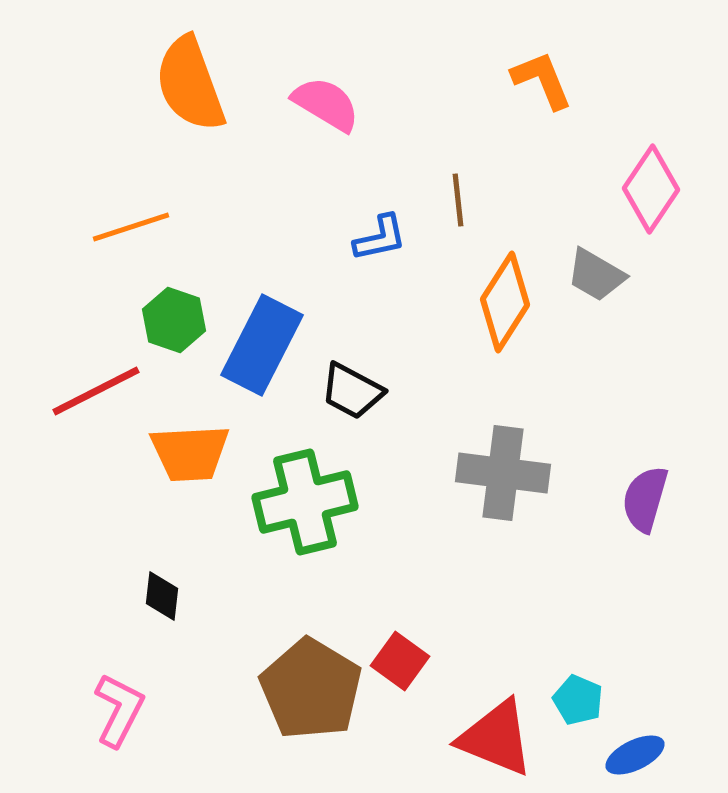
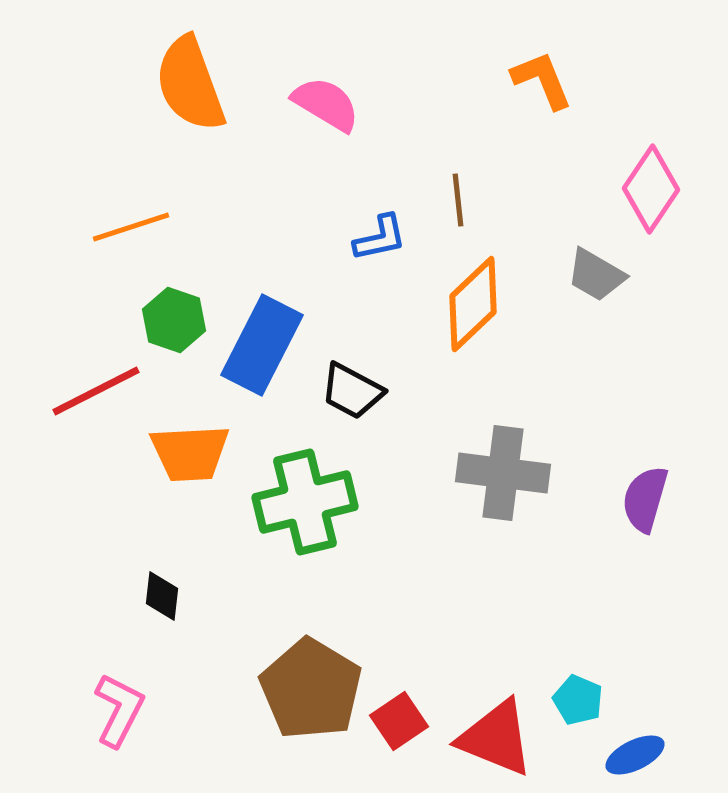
orange diamond: moved 32 px left, 2 px down; rotated 14 degrees clockwise
red square: moved 1 px left, 60 px down; rotated 20 degrees clockwise
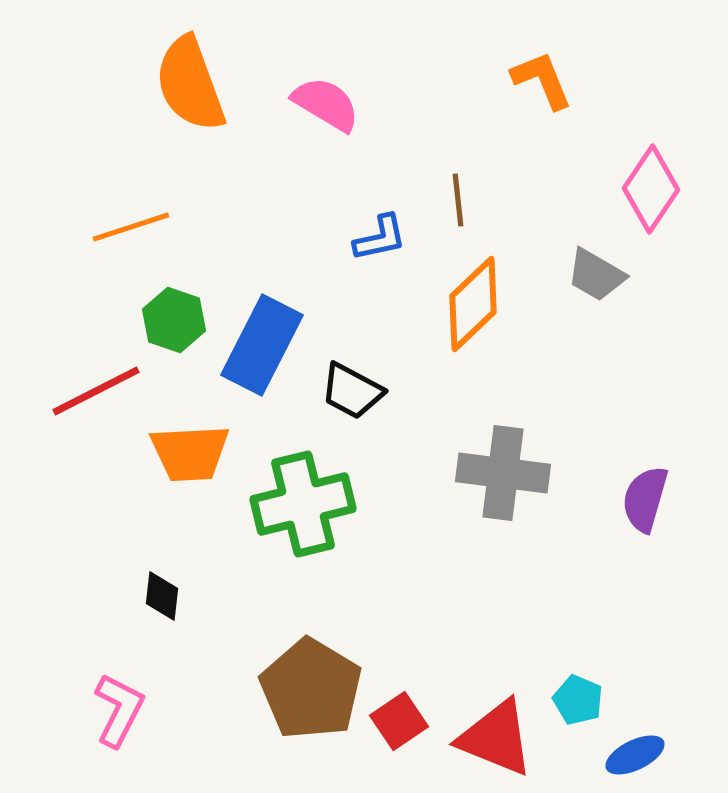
green cross: moved 2 px left, 2 px down
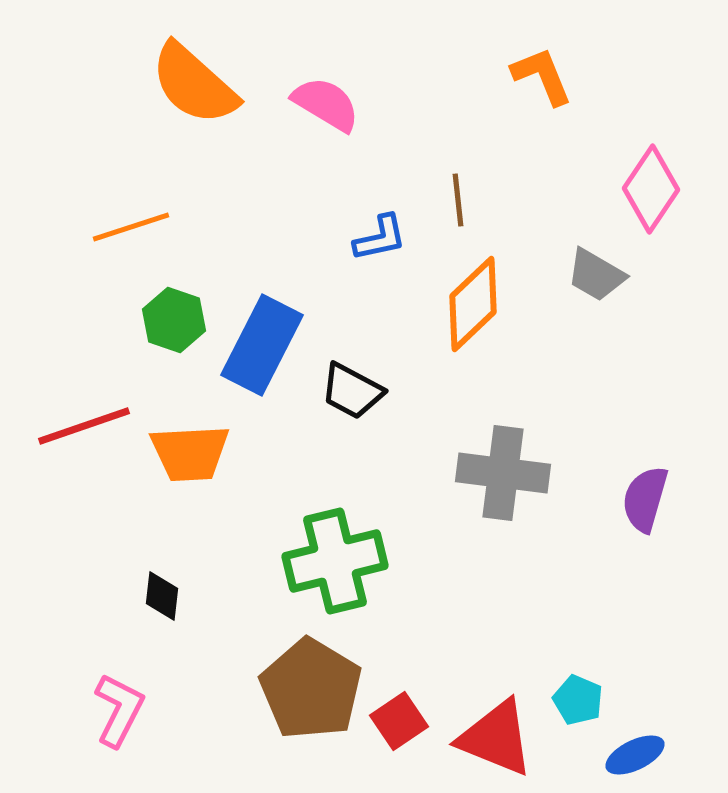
orange L-shape: moved 4 px up
orange semicircle: moved 4 px right; rotated 28 degrees counterclockwise
red line: moved 12 px left, 35 px down; rotated 8 degrees clockwise
green cross: moved 32 px right, 57 px down
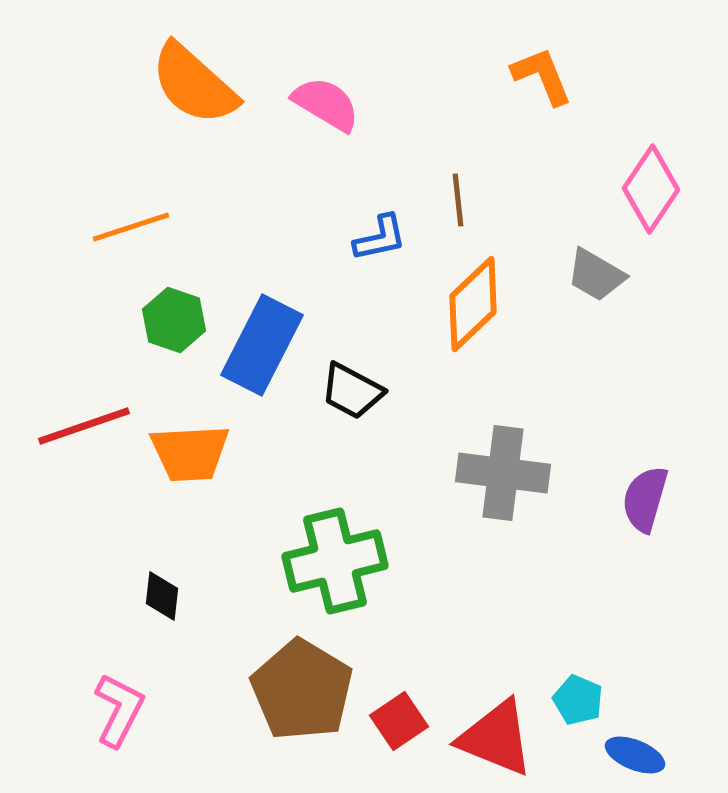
brown pentagon: moved 9 px left, 1 px down
blue ellipse: rotated 48 degrees clockwise
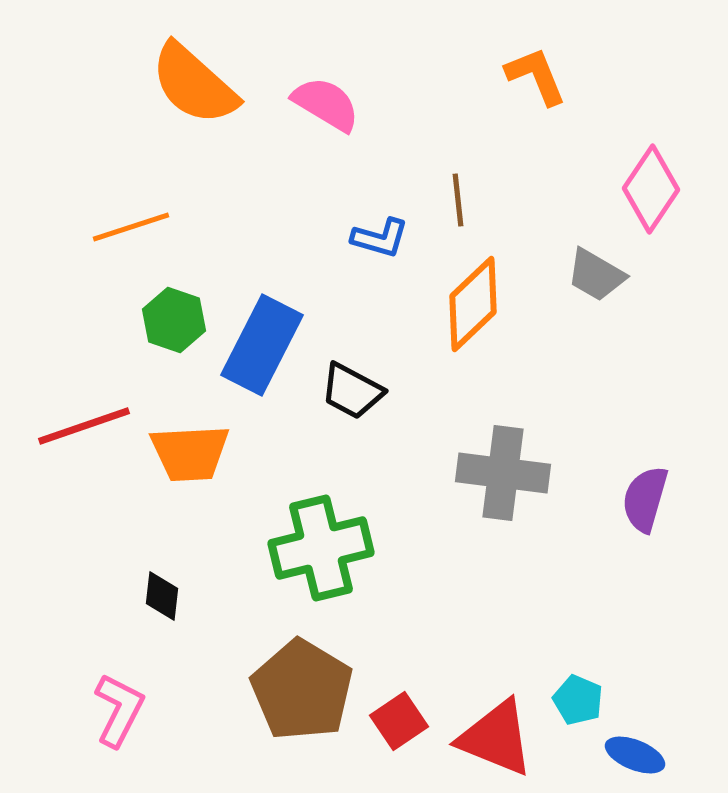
orange L-shape: moved 6 px left
blue L-shape: rotated 28 degrees clockwise
green cross: moved 14 px left, 13 px up
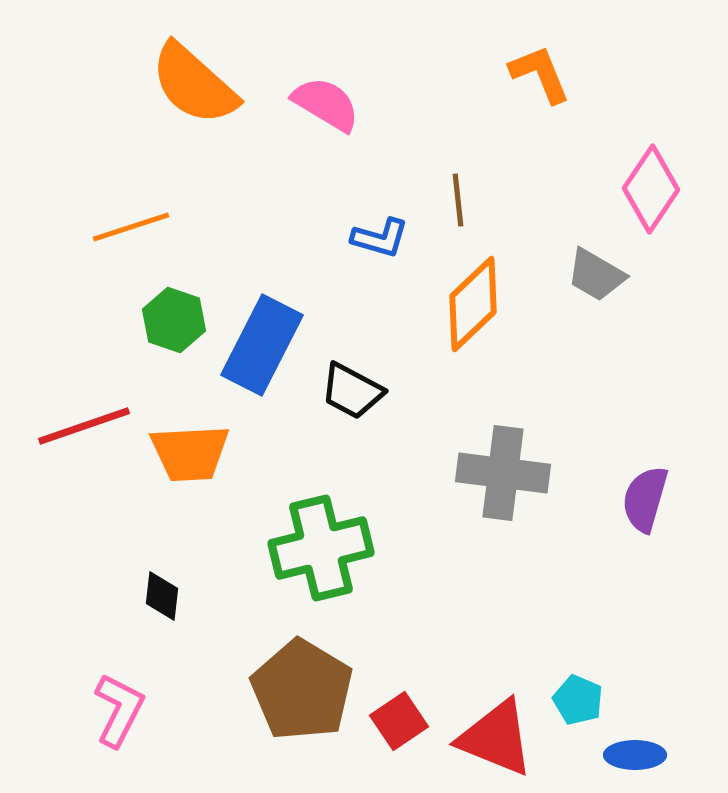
orange L-shape: moved 4 px right, 2 px up
blue ellipse: rotated 22 degrees counterclockwise
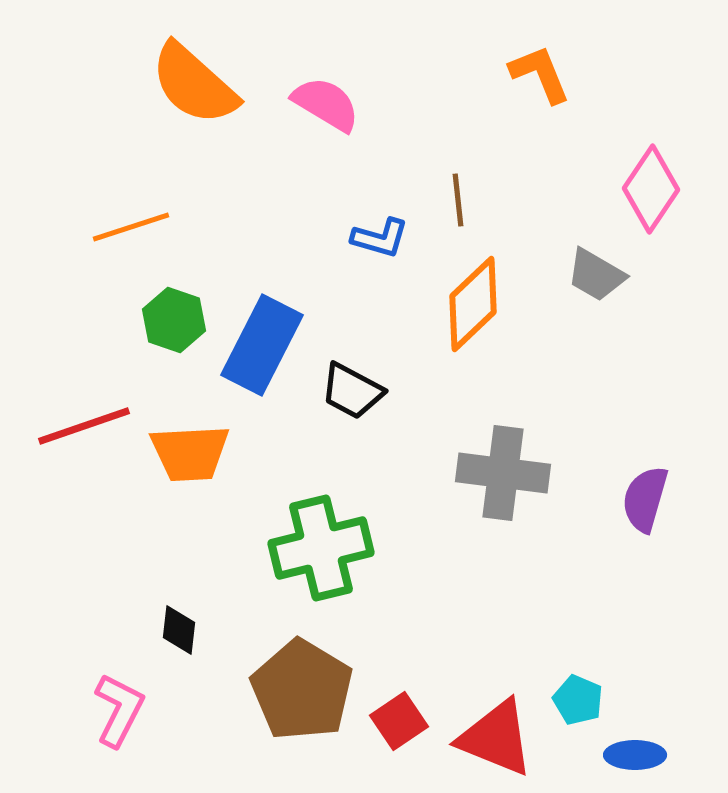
black diamond: moved 17 px right, 34 px down
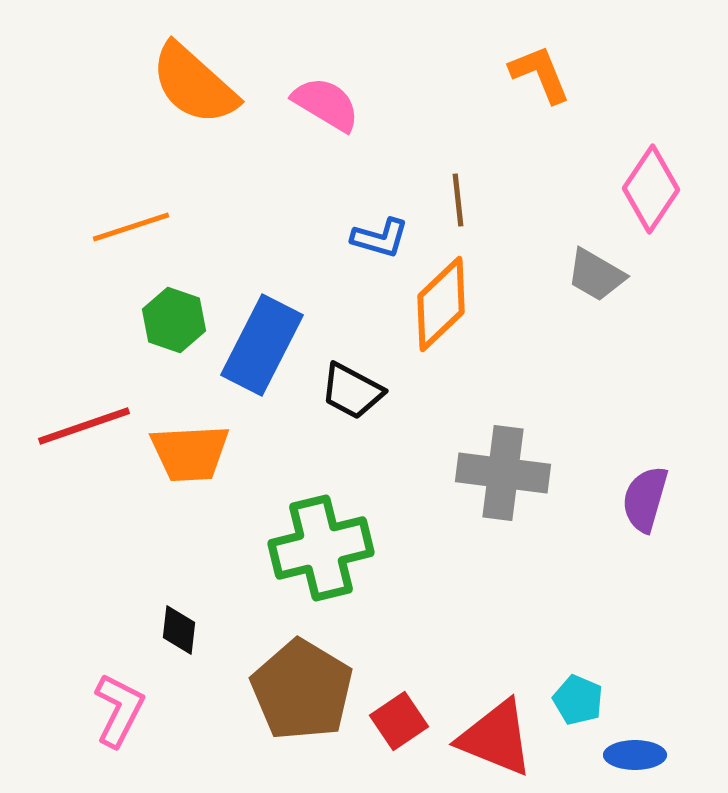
orange diamond: moved 32 px left
